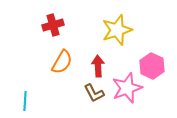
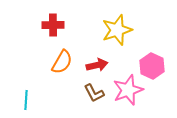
red cross: rotated 15 degrees clockwise
red arrow: moved 1 px left, 1 px up; rotated 80 degrees clockwise
pink star: moved 1 px right, 2 px down
cyan line: moved 1 px right, 1 px up
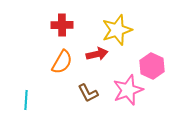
red cross: moved 9 px right
red arrow: moved 11 px up
brown L-shape: moved 6 px left
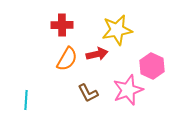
yellow star: rotated 8 degrees clockwise
orange semicircle: moved 5 px right, 3 px up
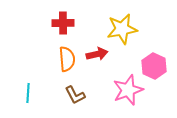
red cross: moved 1 px right, 2 px up
yellow star: moved 5 px right, 1 px up
orange semicircle: rotated 35 degrees counterclockwise
pink hexagon: moved 2 px right
brown L-shape: moved 13 px left, 2 px down
cyan line: moved 2 px right, 7 px up
